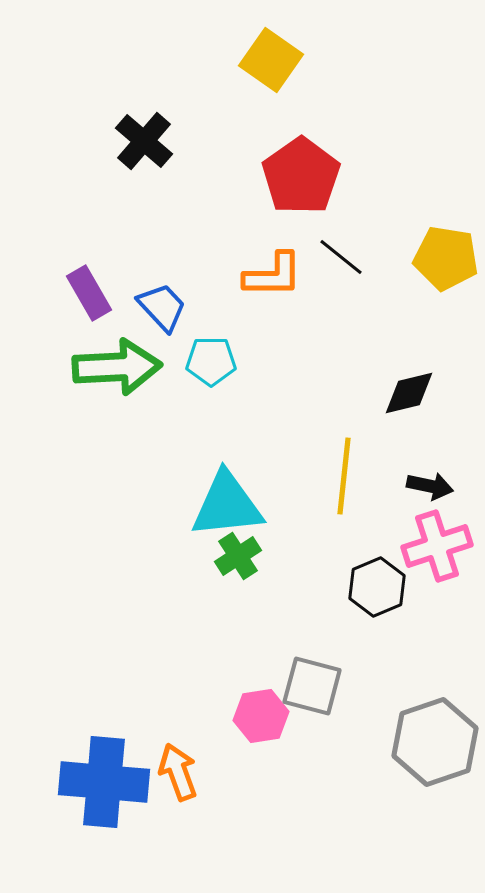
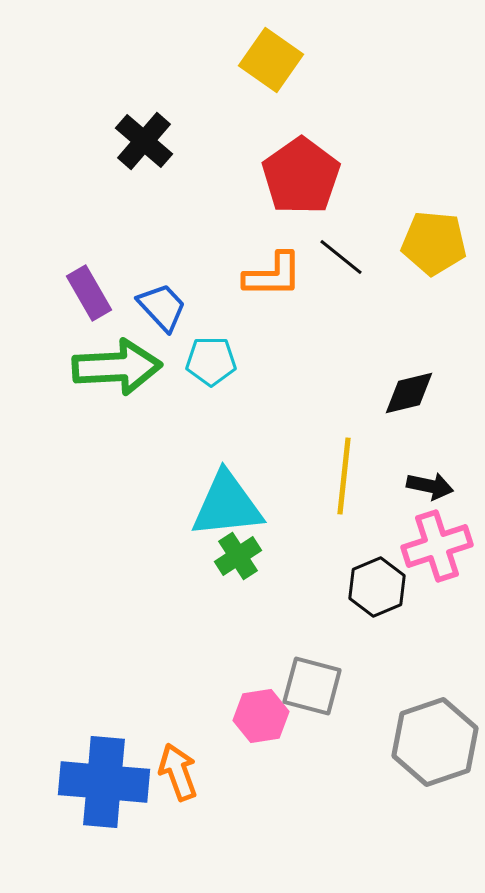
yellow pentagon: moved 12 px left, 15 px up; rotated 4 degrees counterclockwise
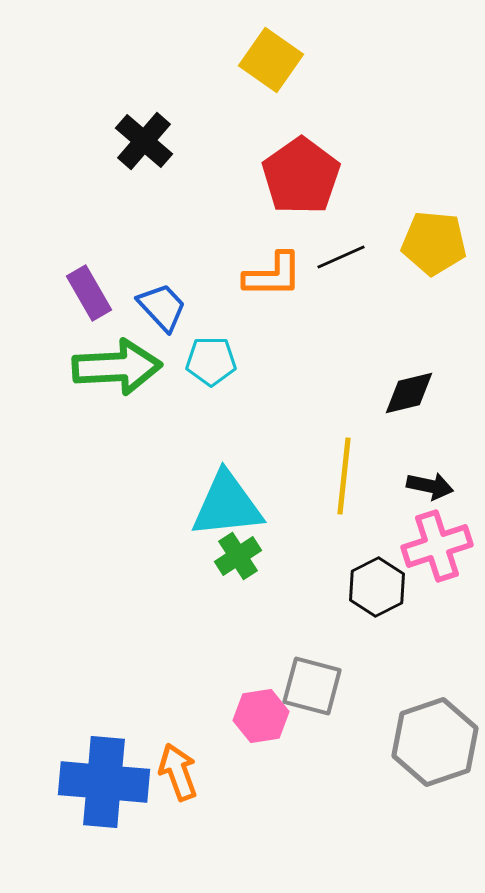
black line: rotated 63 degrees counterclockwise
black hexagon: rotated 4 degrees counterclockwise
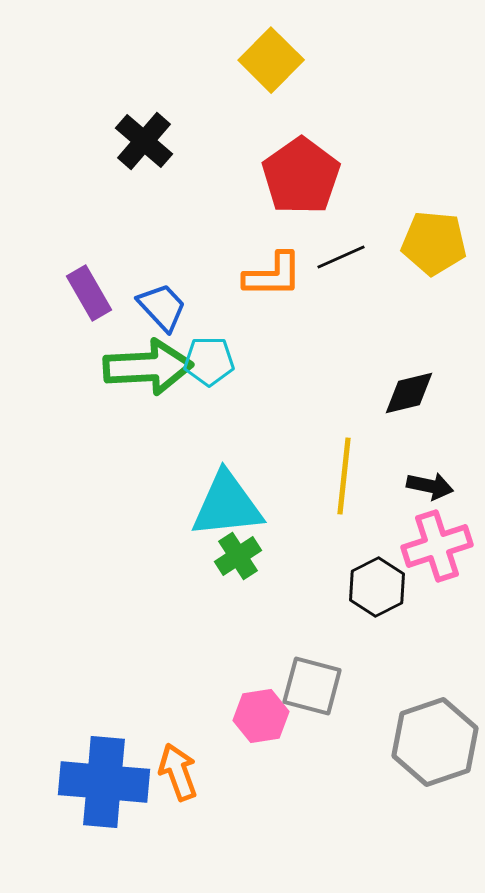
yellow square: rotated 10 degrees clockwise
cyan pentagon: moved 2 px left
green arrow: moved 31 px right
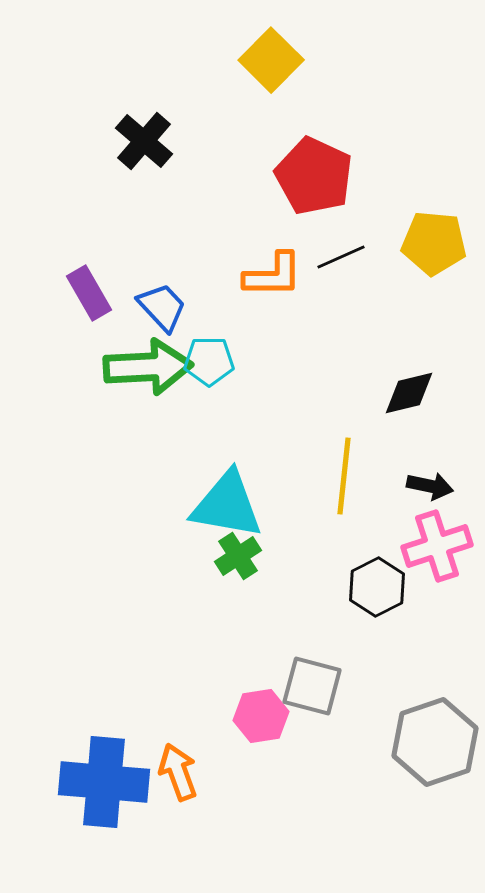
red pentagon: moved 13 px right; rotated 12 degrees counterclockwise
cyan triangle: rotated 16 degrees clockwise
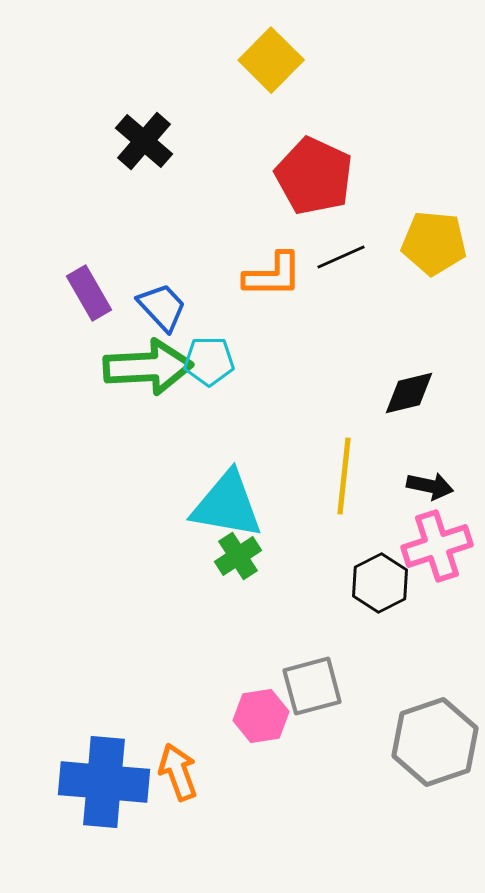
black hexagon: moved 3 px right, 4 px up
gray square: rotated 30 degrees counterclockwise
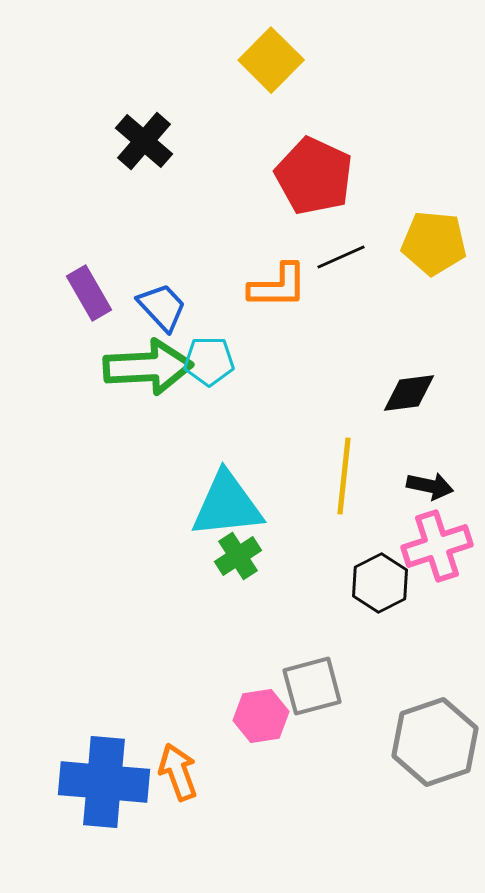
orange L-shape: moved 5 px right, 11 px down
black diamond: rotated 6 degrees clockwise
cyan triangle: rotated 16 degrees counterclockwise
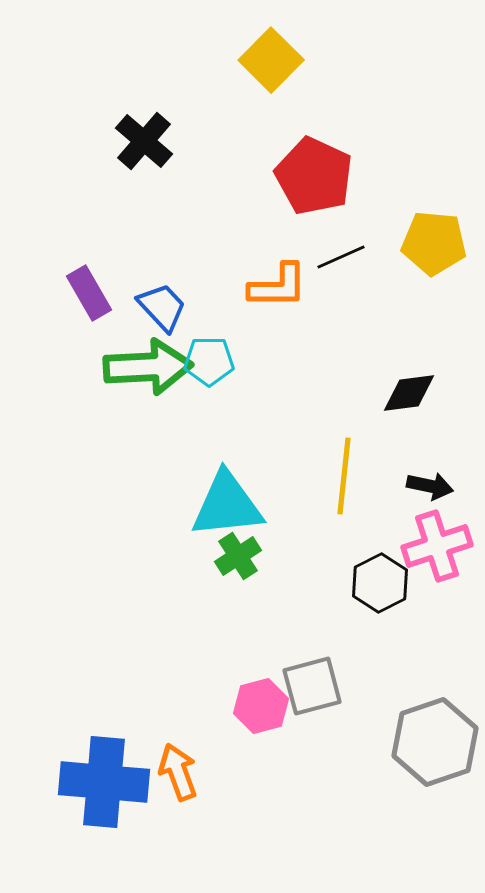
pink hexagon: moved 10 px up; rotated 6 degrees counterclockwise
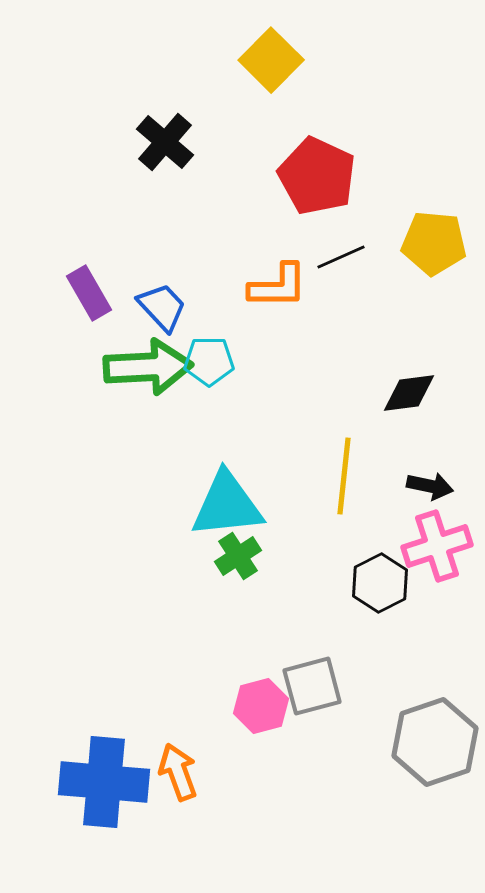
black cross: moved 21 px right, 1 px down
red pentagon: moved 3 px right
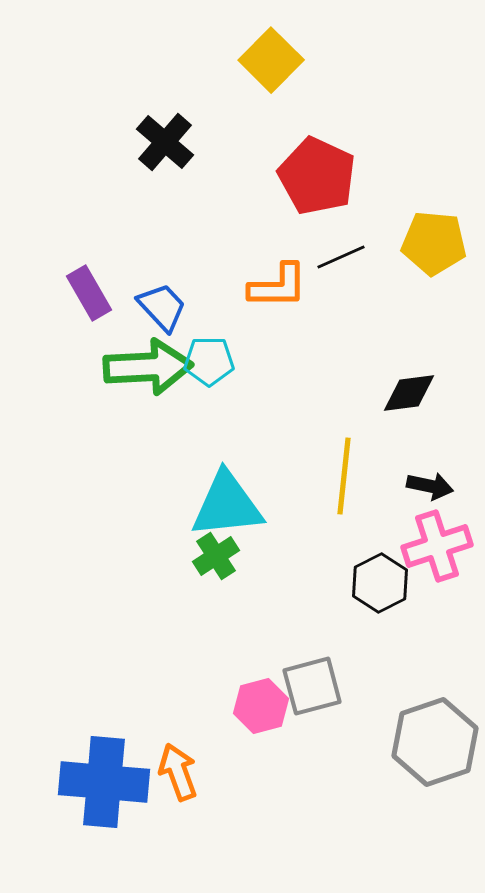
green cross: moved 22 px left
